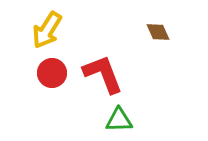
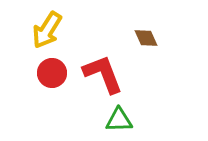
brown diamond: moved 12 px left, 6 px down
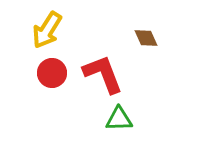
green triangle: moved 1 px up
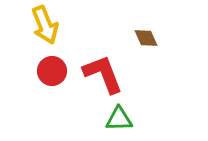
yellow arrow: moved 2 px left, 5 px up; rotated 54 degrees counterclockwise
red circle: moved 2 px up
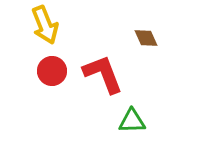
green triangle: moved 13 px right, 2 px down
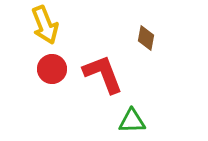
brown diamond: rotated 35 degrees clockwise
red circle: moved 2 px up
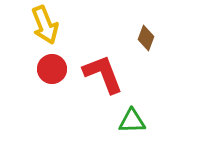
brown diamond: rotated 10 degrees clockwise
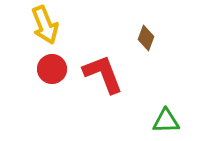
green triangle: moved 34 px right
